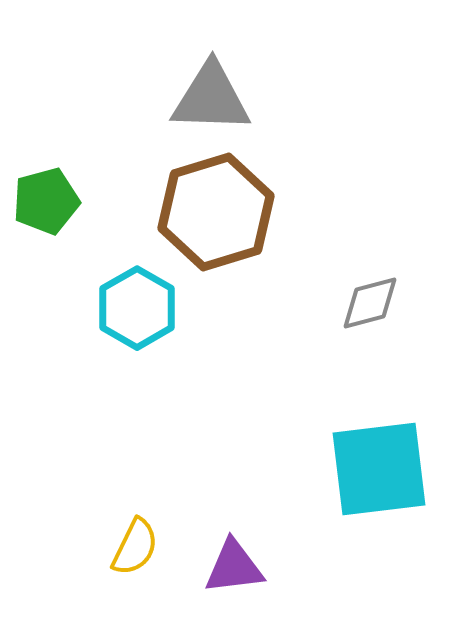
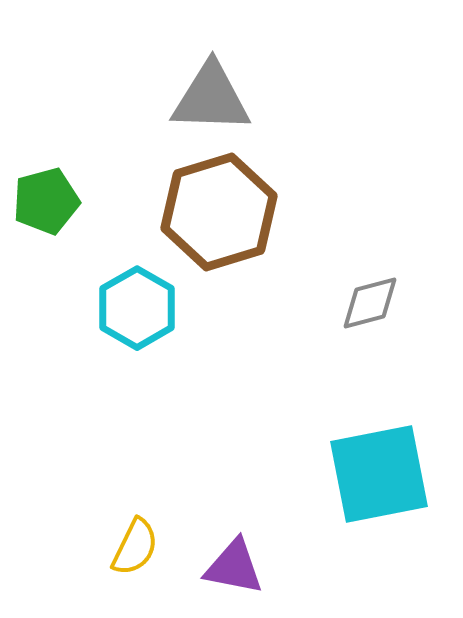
brown hexagon: moved 3 px right
cyan square: moved 5 px down; rotated 4 degrees counterclockwise
purple triangle: rotated 18 degrees clockwise
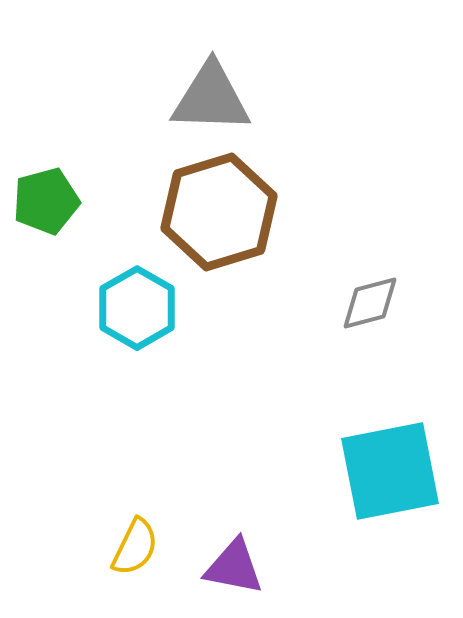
cyan square: moved 11 px right, 3 px up
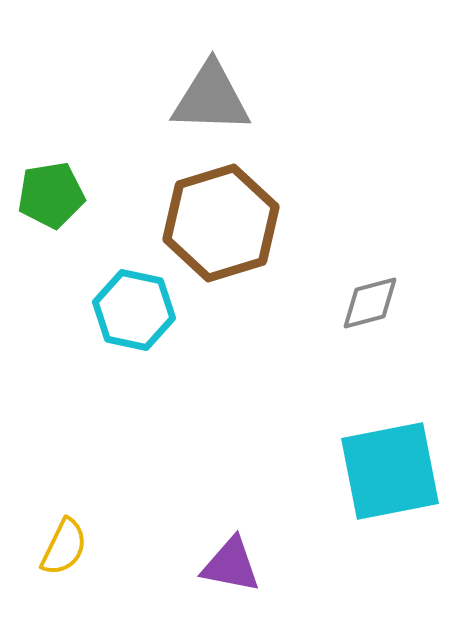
green pentagon: moved 5 px right, 6 px up; rotated 6 degrees clockwise
brown hexagon: moved 2 px right, 11 px down
cyan hexagon: moved 3 px left, 2 px down; rotated 18 degrees counterclockwise
yellow semicircle: moved 71 px left
purple triangle: moved 3 px left, 2 px up
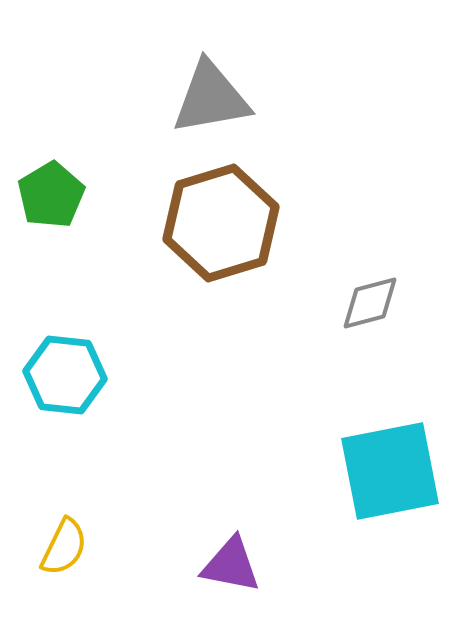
gray triangle: rotated 12 degrees counterclockwise
green pentagon: rotated 22 degrees counterclockwise
cyan hexagon: moved 69 px left, 65 px down; rotated 6 degrees counterclockwise
